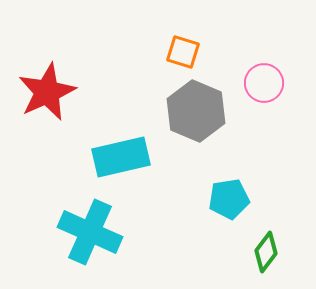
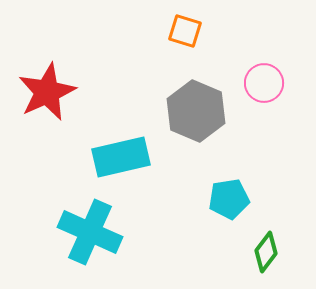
orange square: moved 2 px right, 21 px up
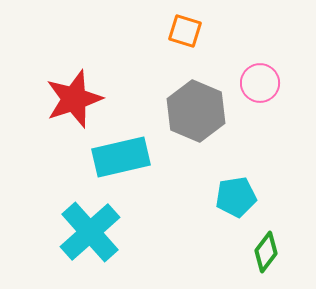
pink circle: moved 4 px left
red star: moved 27 px right, 7 px down; rotated 6 degrees clockwise
cyan pentagon: moved 7 px right, 2 px up
cyan cross: rotated 24 degrees clockwise
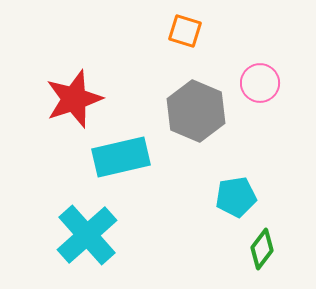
cyan cross: moved 3 px left, 3 px down
green diamond: moved 4 px left, 3 px up
